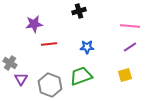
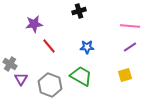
red line: moved 2 px down; rotated 56 degrees clockwise
gray cross: moved 1 px down
green trapezoid: rotated 50 degrees clockwise
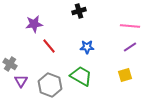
purple triangle: moved 2 px down
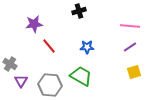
yellow square: moved 9 px right, 3 px up
gray hexagon: rotated 15 degrees counterclockwise
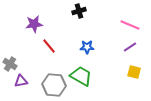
pink line: moved 1 px up; rotated 18 degrees clockwise
yellow square: rotated 32 degrees clockwise
purple triangle: rotated 48 degrees clockwise
gray hexagon: moved 4 px right
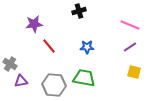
green trapezoid: moved 3 px right, 2 px down; rotated 20 degrees counterclockwise
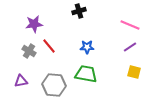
gray cross: moved 19 px right, 13 px up
green trapezoid: moved 2 px right, 4 px up
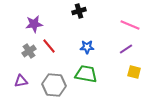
purple line: moved 4 px left, 2 px down
gray cross: rotated 24 degrees clockwise
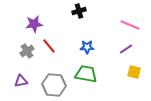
gray cross: moved 2 px left
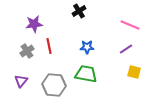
black cross: rotated 16 degrees counterclockwise
red line: rotated 28 degrees clockwise
purple triangle: rotated 40 degrees counterclockwise
